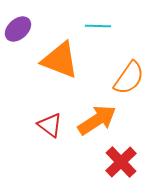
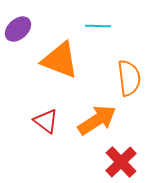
orange semicircle: rotated 42 degrees counterclockwise
red triangle: moved 4 px left, 4 px up
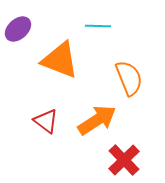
orange semicircle: rotated 15 degrees counterclockwise
red cross: moved 3 px right, 2 px up
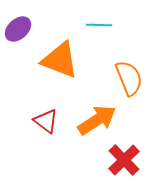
cyan line: moved 1 px right, 1 px up
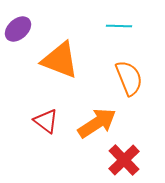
cyan line: moved 20 px right, 1 px down
orange arrow: moved 3 px down
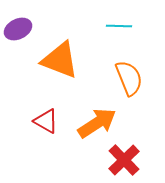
purple ellipse: rotated 16 degrees clockwise
red triangle: rotated 8 degrees counterclockwise
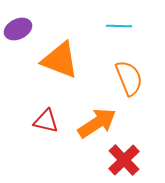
red triangle: rotated 16 degrees counterclockwise
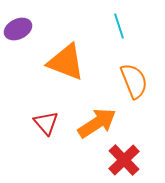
cyan line: rotated 70 degrees clockwise
orange triangle: moved 6 px right, 2 px down
orange semicircle: moved 5 px right, 3 px down
red triangle: moved 2 px down; rotated 36 degrees clockwise
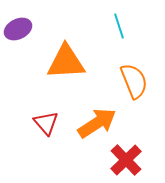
orange triangle: rotated 24 degrees counterclockwise
red cross: moved 2 px right
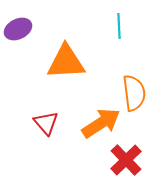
cyan line: rotated 15 degrees clockwise
orange semicircle: moved 12 px down; rotated 15 degrees clockwise
orange arrow: moved 4 px right
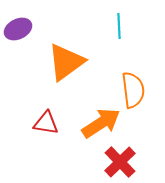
orange triangle: rotated 33 degrees counterclockwise
orange semicircle: moved 1 px left, 3 px up
red triangle: rotated 40 degrees counterclockwise
red cross: moved 6 px left, 2 px down
